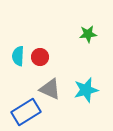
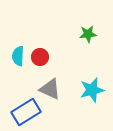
cyan star: moved 6 px right
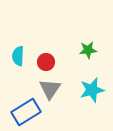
green star: moved 16 px down
red circle: moved 6 px right, 5 px down
gray triangle: rotated 40 degrees clockwise
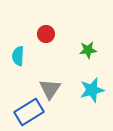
red circle: moved 28 px up
blue rectangle: moved 3 px right
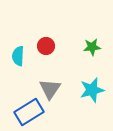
red circle: moved 12 px down
green star: moved 4 px right, 3 px up
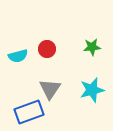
red circle: moved 1 px right, 3 px down
cyan semicircle: rotated 108 degrees counterclockwise
blue rectangle: rotated 12 degrees clockwise
